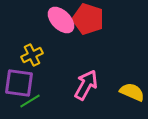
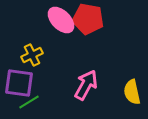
red pentagon: rotated 8 degrees counterclockwise
yellow semicircle: rotated 125 degrees counterclockwise
green line: moved 1 px left, 1 px down
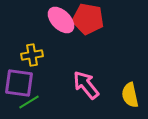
yellow cross: rotated 15 degrees clockwise
pink arrow: rotated 68 degrees counterclockwise
yellow semicircle: moved 2 px left, 3 px down
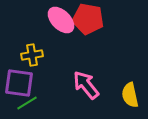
green line: moved 2 px left, 1 px down
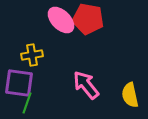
green line: rotated 40 degrees counterclockwise
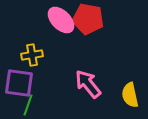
pink arrow: moved 2 px right, 1 px up
green line: moved 1 px right, 2 px down
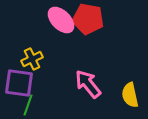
yellow cross: moved 4 px down; rotated 15 degrees counterclockwise
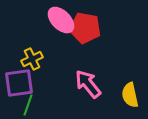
red pentagon: moved 3 px left, 9 px down
purple square: rotated 16 degrees counterclockwise
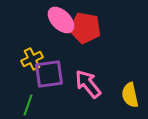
purple square: moved 30 px right, 9 px up
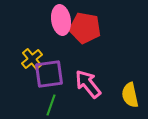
pink ellipse: rotated 36 degrees clockwise
yellow cross: rotated 15 degrees counterclockwise
green line: moved 23 px right
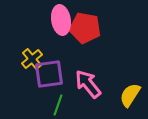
yellow semicircle: rotated 45 degrees clockwise
green line: moved 7 px right
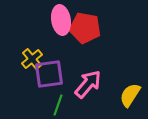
pink arrow: rotated 80 degrees clockwise
